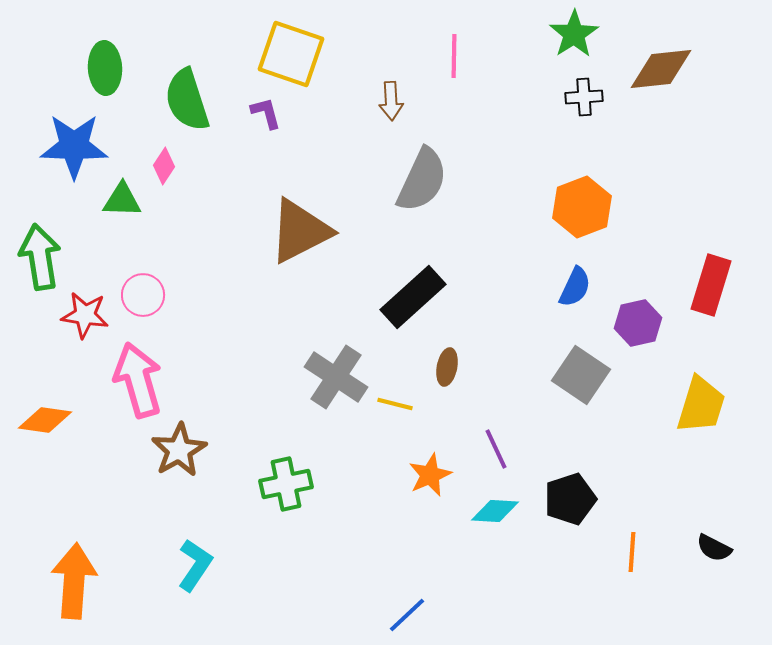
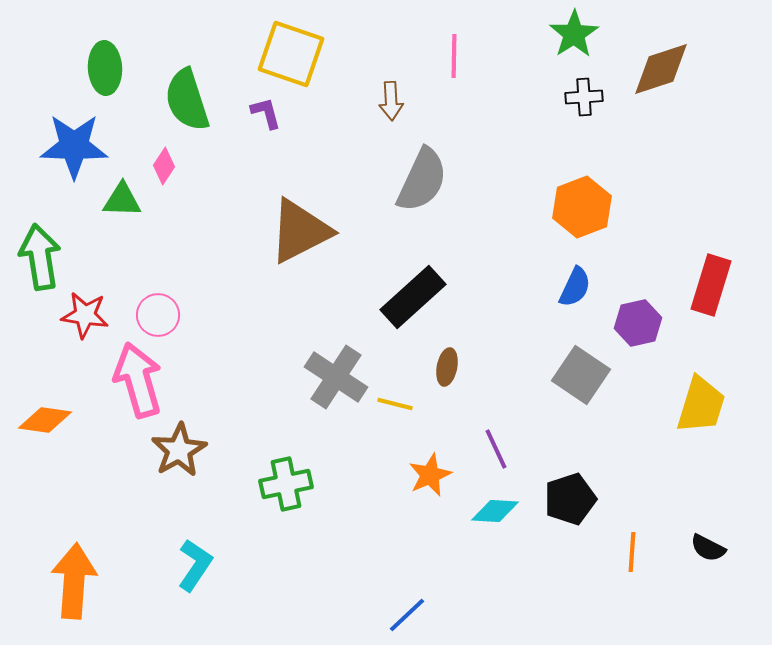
brown diamond: rotated 12 degrees counterclockwise
pink circle: moved 15 px right, 20 px down
black semicircle: moved 6 px left
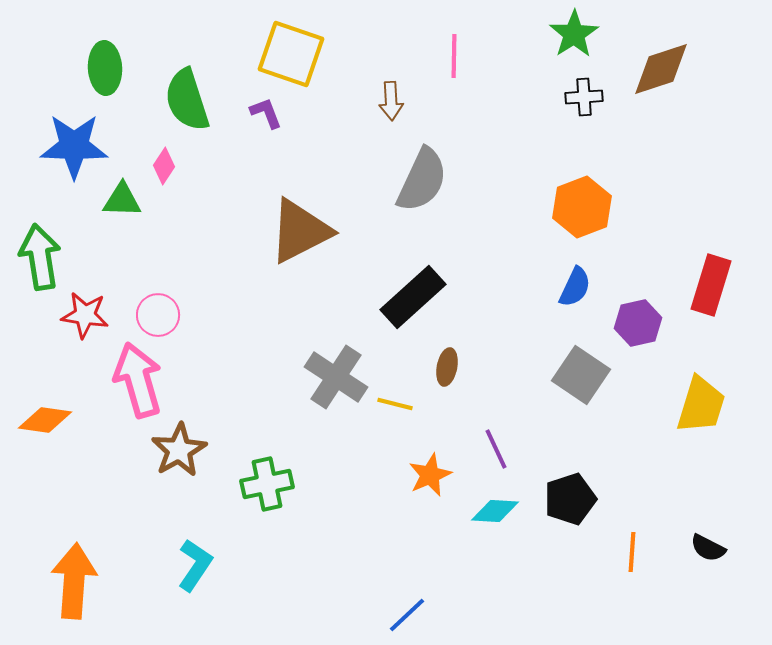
purple L-shape: rotated 6 degrees counterclockwise
green cross: moved 19 px left
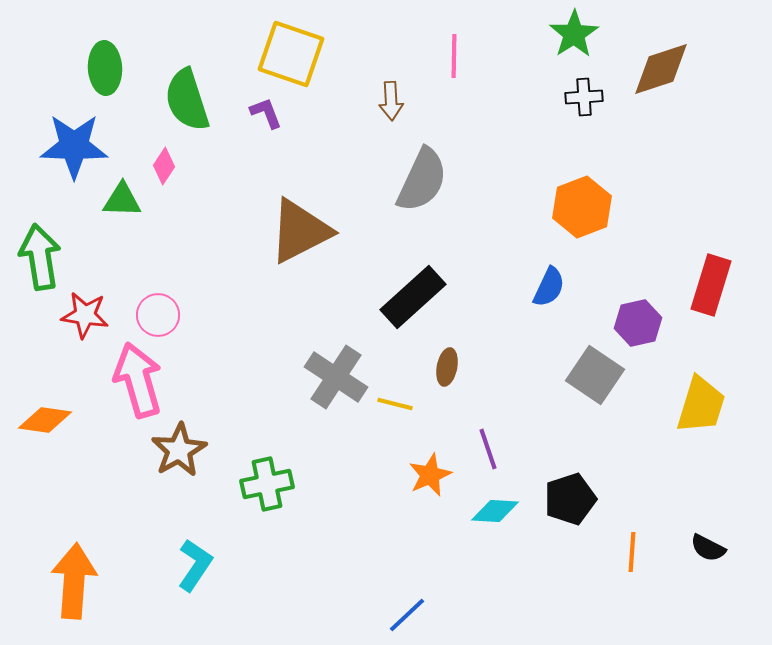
blue semicircle: moved 26 px left
gray square: moved 14 px right
purple line: moved 8 px left; rotated 6 degrees clockwise
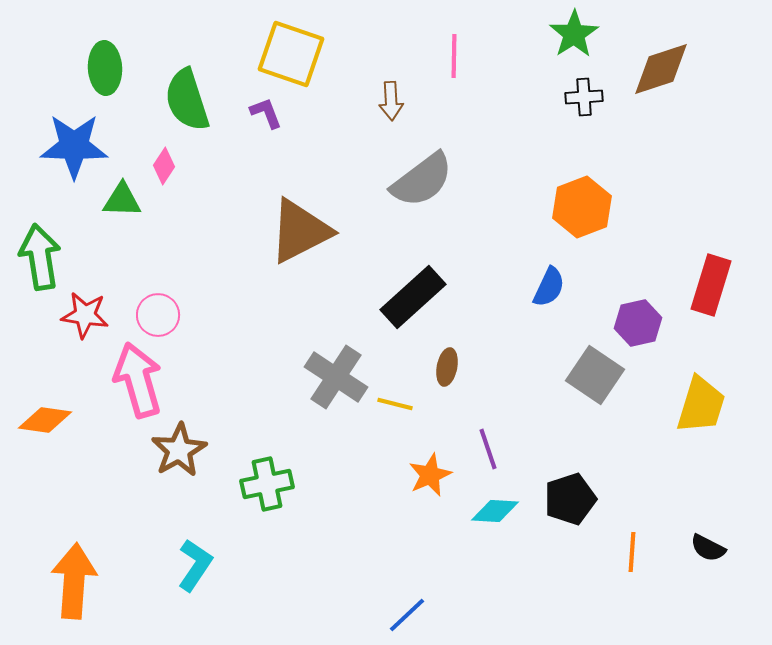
gray semicircle: rotated 28 degrees clockwise
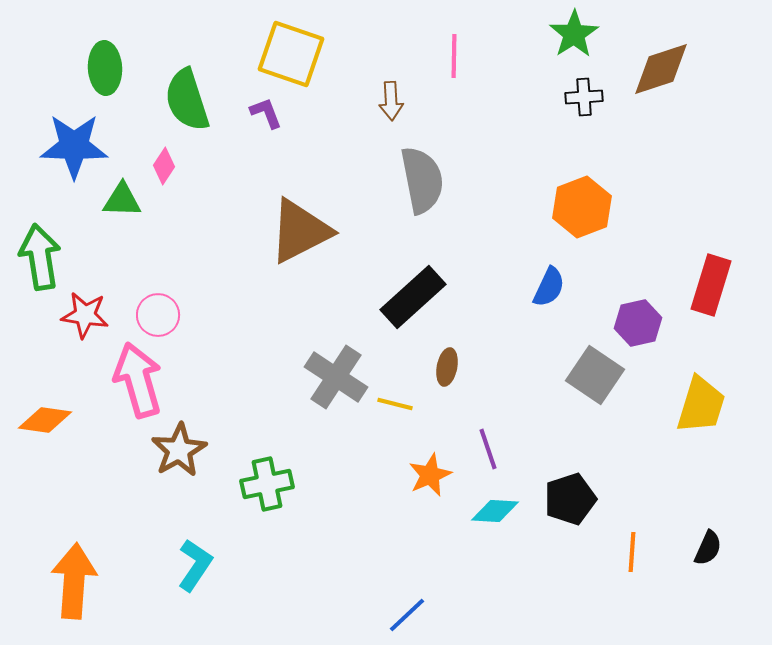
gray semicircle: rotated 64 degrees counterclockwise
black semicircle: rotated 93 degrees counterclockwise
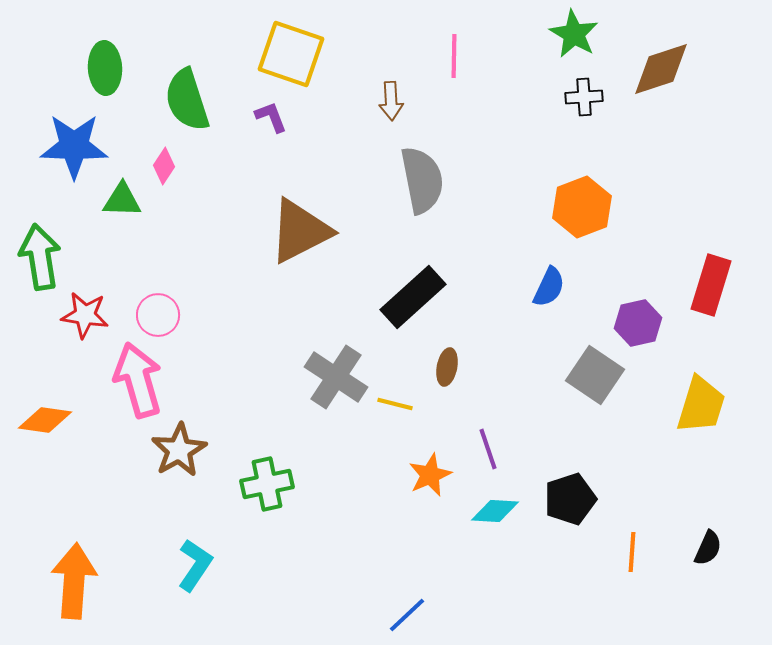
green star: rotated 9 degrees counterclockwise
purple L-shape: moved 5 px right, 4 px down
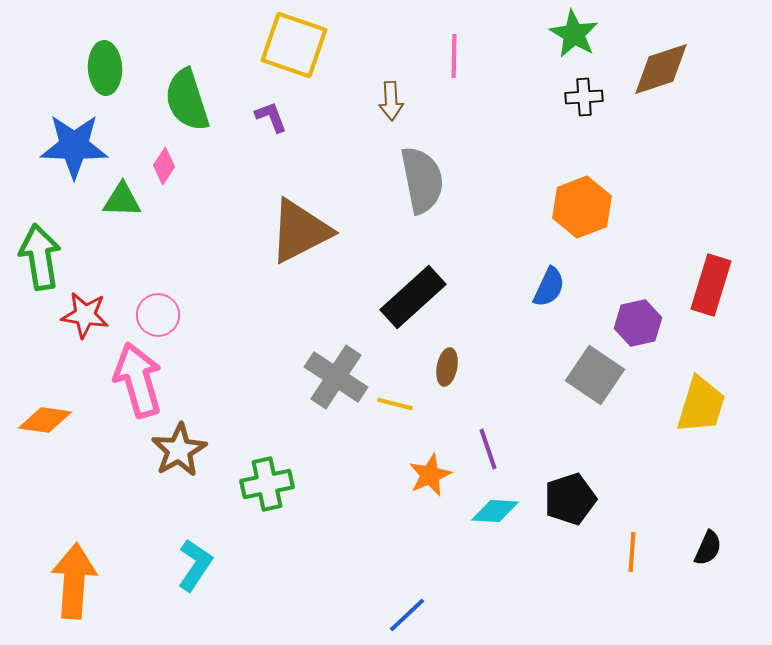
yellow square: moved 3 px right, 9 px up
